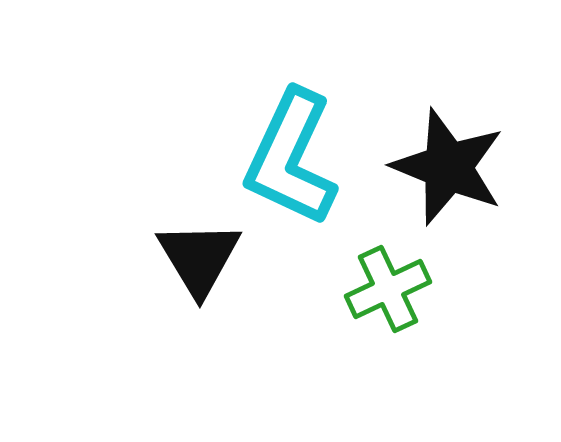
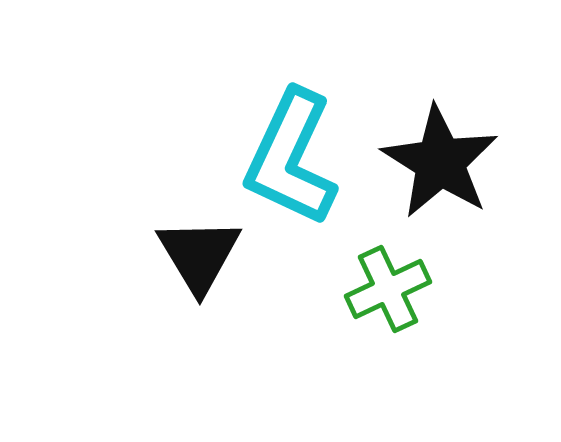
black star: moved 8 px left, 5 px up; rotated 10 degrees clockwise
black triangle: moved 3 px up
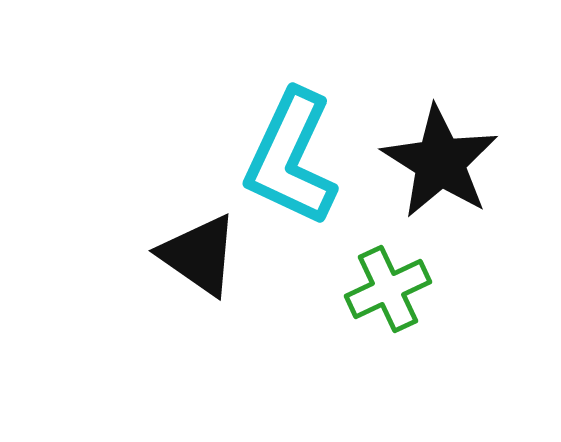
black triangle: rotated 24 degrees counterclockwise
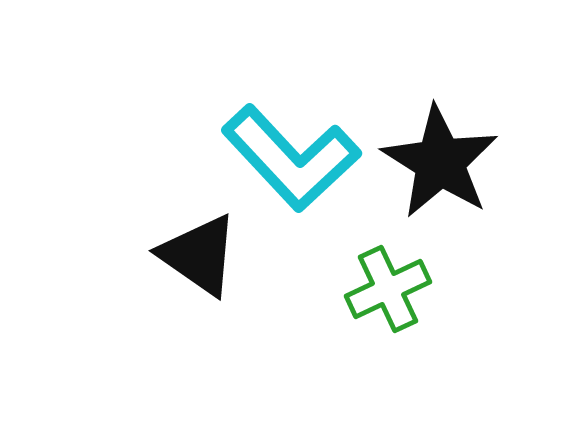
cyan L-shape: rotated 68 degrees counterclockwise
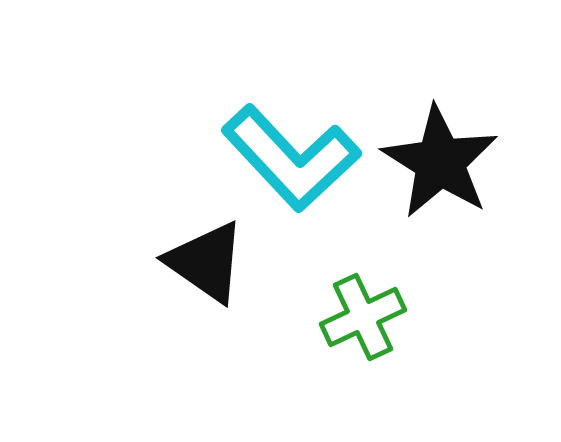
black triangle: moved 7 px right, 7 px down
green cross: moved 25 px left, 28 px down
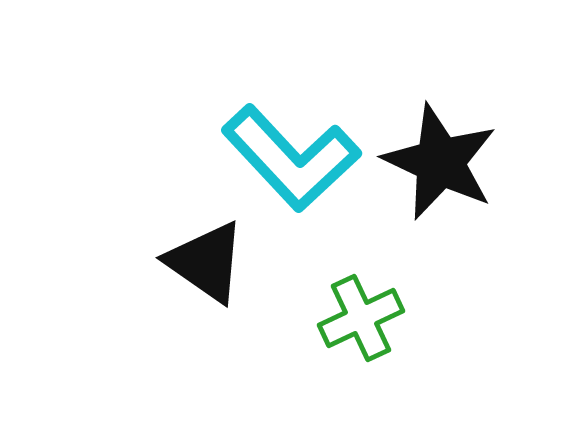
black star: rotated 7 degrees counterclockwise
green cross: moved 2 px left, 1 px down
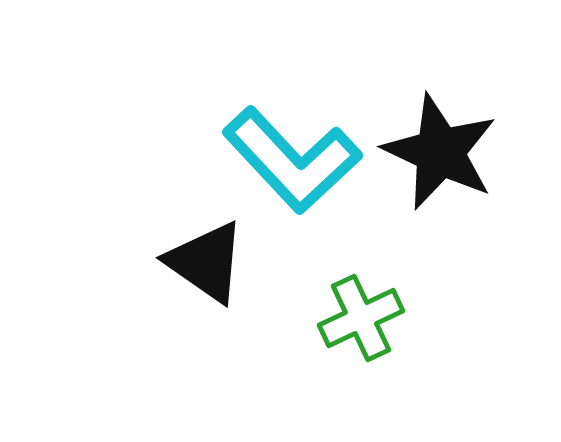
cyan L-shape: moved 1 px right, 2 px down
black star: moved 10 px up
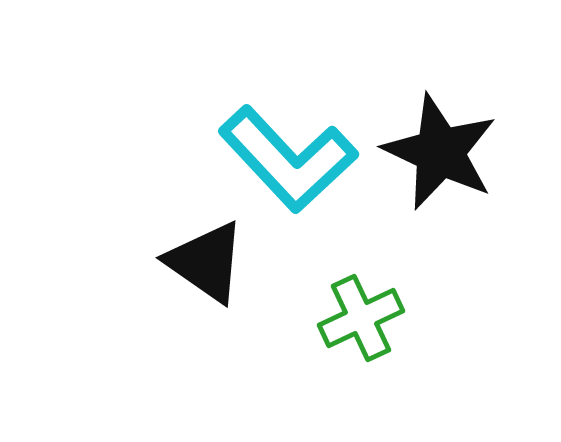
cyan L-shape: moved 4 px left, 1 px up
